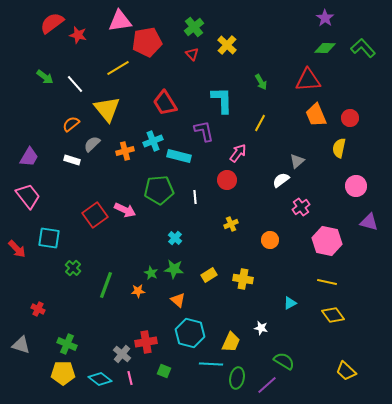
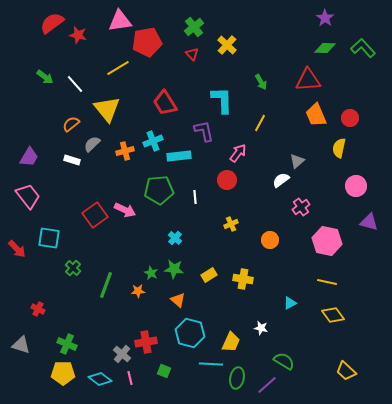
cyan rectangle at (179, 156): rotated 20 degrees counterclockwise
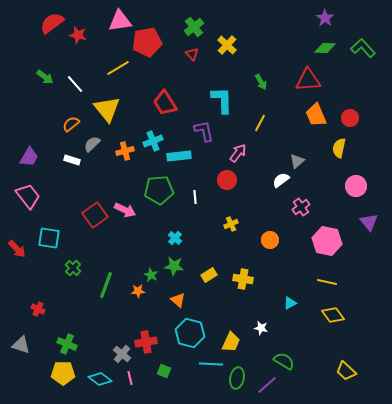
purple triangle at (369, 222): rotated 36 degrees clockwise
green star at (174, 269): moved 3 px up
green star at (151, 273): moved 2 px down
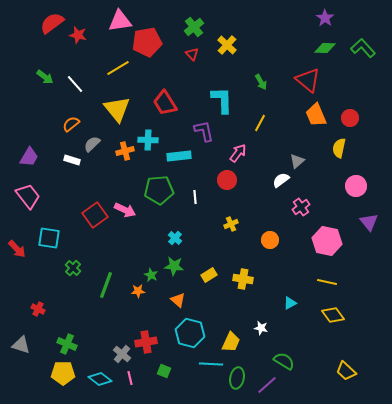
red triangle at (308, 80): rotated 44 degrees clockwise
yellow triangle at (107, 109): moved 10 px right
cyan cross at (153, 141): moved 5 px left, 1 px up; rotated 24 degrees clockwise
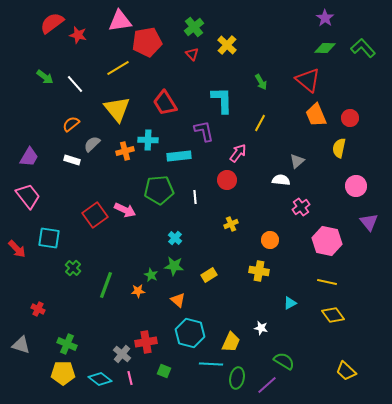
white semicircle at (281, 180): rotated 42 degrees clockwise
yellow cross at (243, 279): moved 16 px right, 8 px up
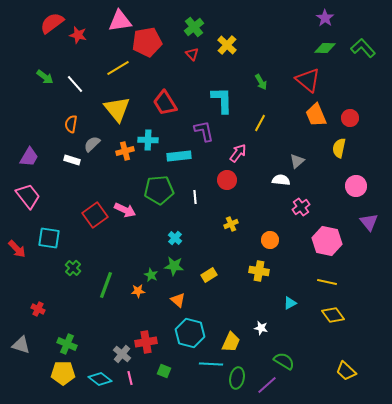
orange semicircle at (71, 124): rotated 42 degrees counterclockwise
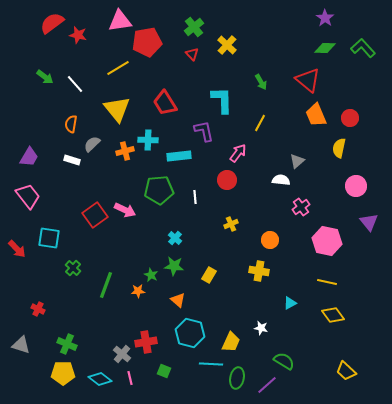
yellow rectangle at (209, 275): rotated 28 degrees counterclockwise
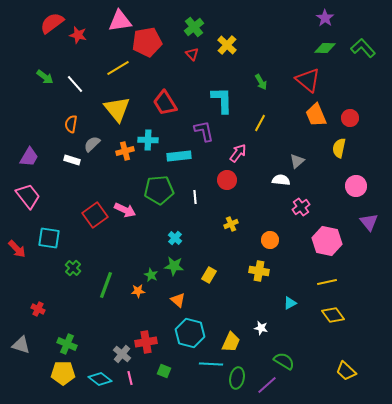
yellow line at (327, 282): rotated 24 degrees counterclockwise
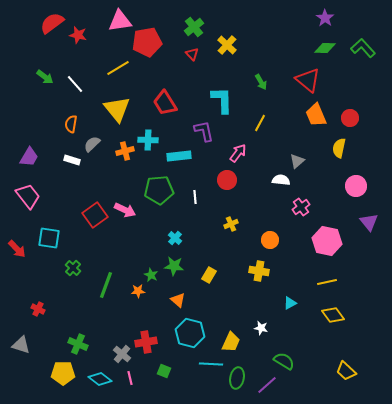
green cross at (67, 344): moved 11 px right
